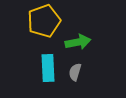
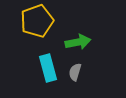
yellow pentagon: moved 7 px left
cyan rectangle: rotated 12 degrees counterclockwise
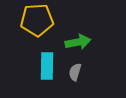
yellow pentagon: moved 1 px up; rotated 16 degrees clockwise
cyan rectangle: moved 1 px left, 2 px up; rotated 16 degrees clockwise
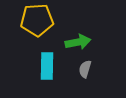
gray semicircle: moved 10 px right, 3 px up
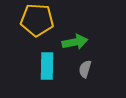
yellow pentagon: rotated 8 degrees clockwise
green arrow: moved 3 px left
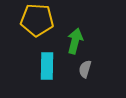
green arrow: moved 1 px up; rotated 65 degrees counterclockwise
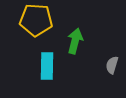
yellow pentagon: moved 1 px left
gray semicircle: moved 27 px right, 4 px up
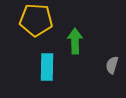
green arrow: rotated 15 degrees counterclockwise
cyan rectangle: moved 1 px down
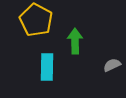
yellow pentagon: rotated 24 degrees clockwise
gray semicircle: rotated 48 degrees clockwise
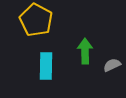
green arrow: moved 10 px right, 10 px down
cyan rectangle: moved 1 px left, 1 px up
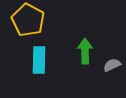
yellow pentagon: moved 8 px left
cyan rectangle: moved 7 px left, 6 px up
